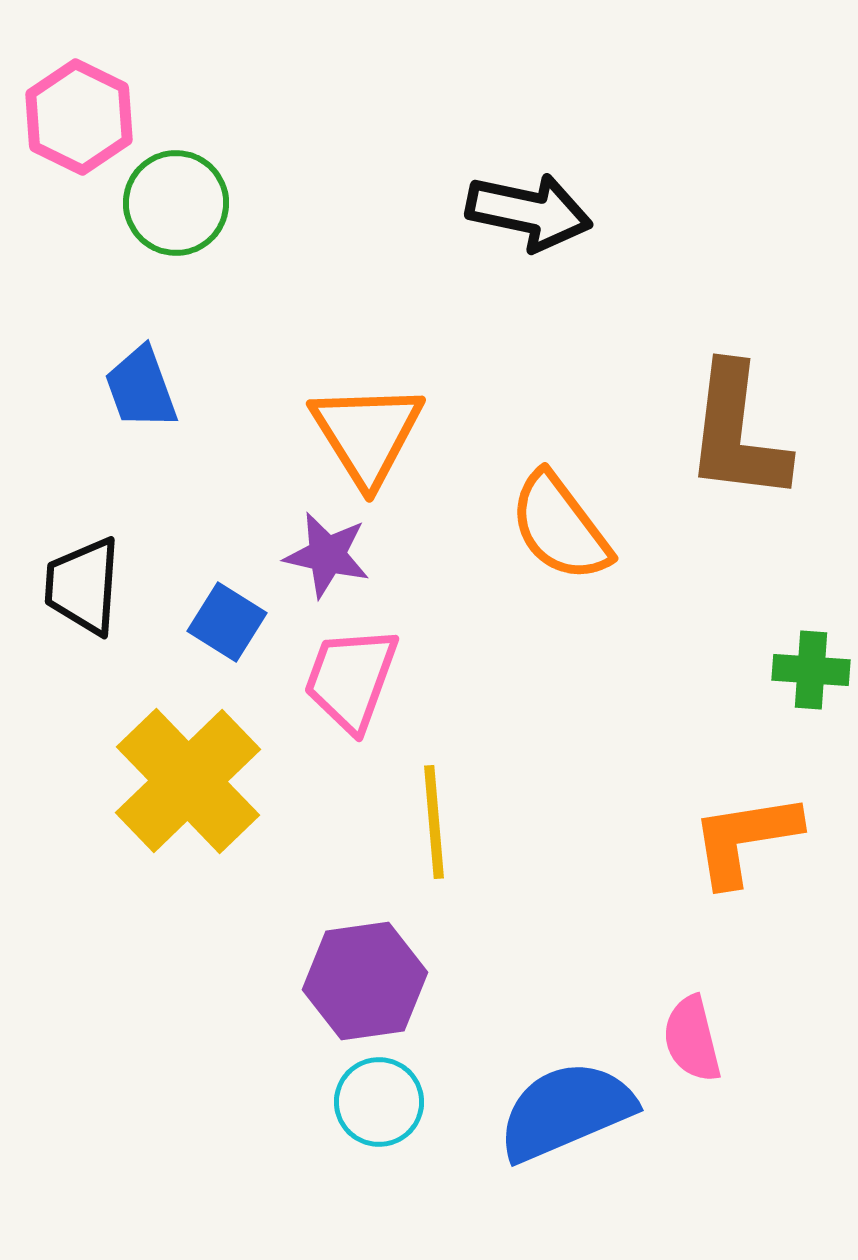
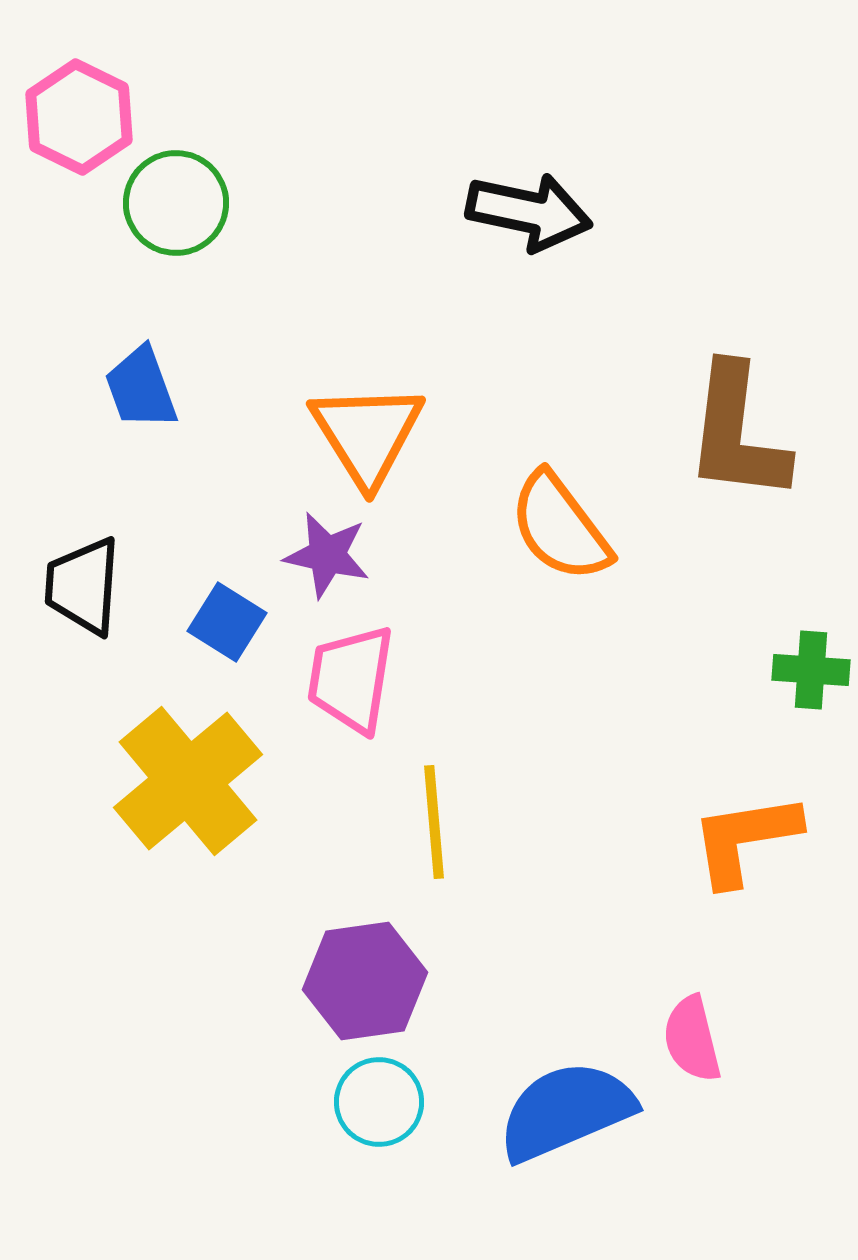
pink trapezoid: rotated 11 degrees counterclockwise
yellow cross: rotated 4 degrees clockwise
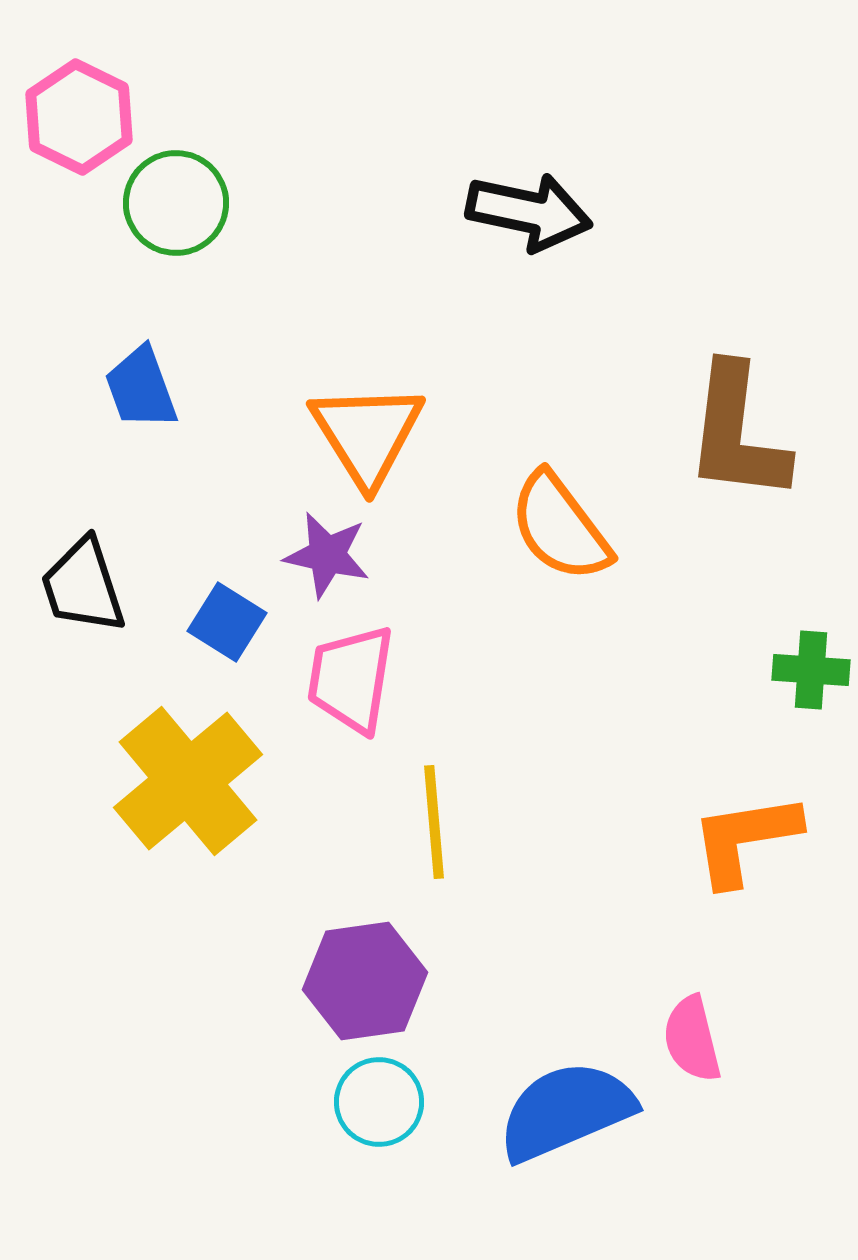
black trapezoid: rotated 22 degrees counterclockwise
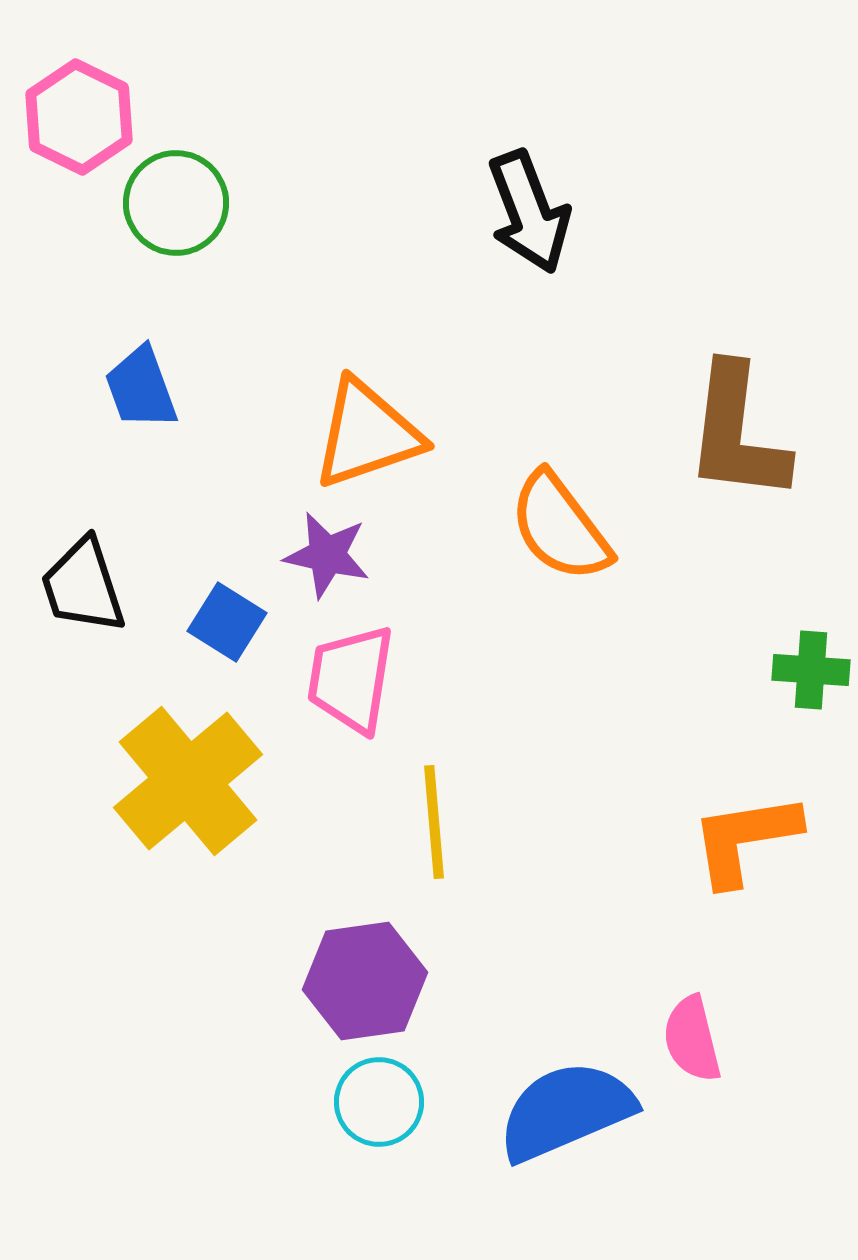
black arrow: rotated 57 degrees clockwise
orange triangle: rotated 43 degrees clockwise
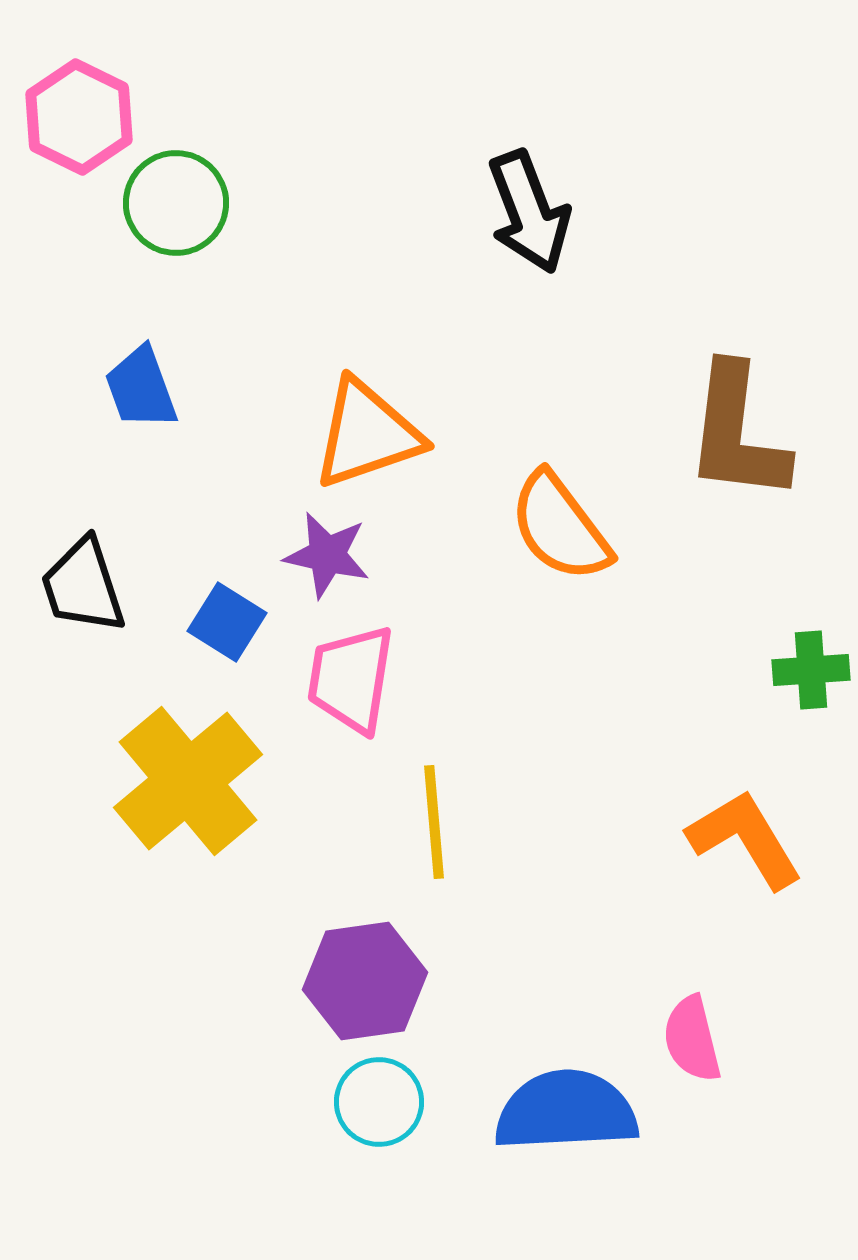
green cross: rotated 8 degrees counterclockwise
orange L-shape: rotated 68 degrees clockwise
blue semicircle: rotated 20 degrees clockwise
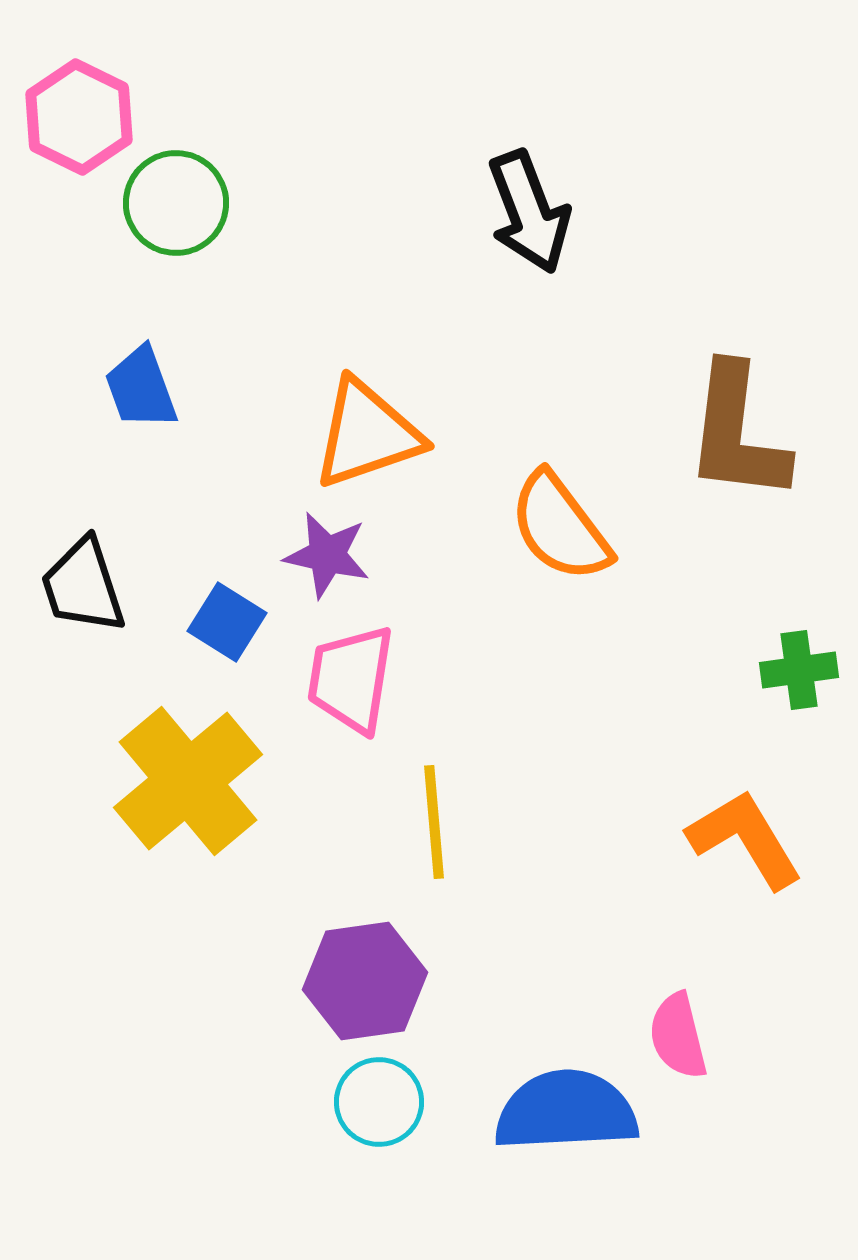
green cross: moved 12 px left; rotated 4 degrees counterclockwise
pink semicircle: moved 14 px left, 3 px up
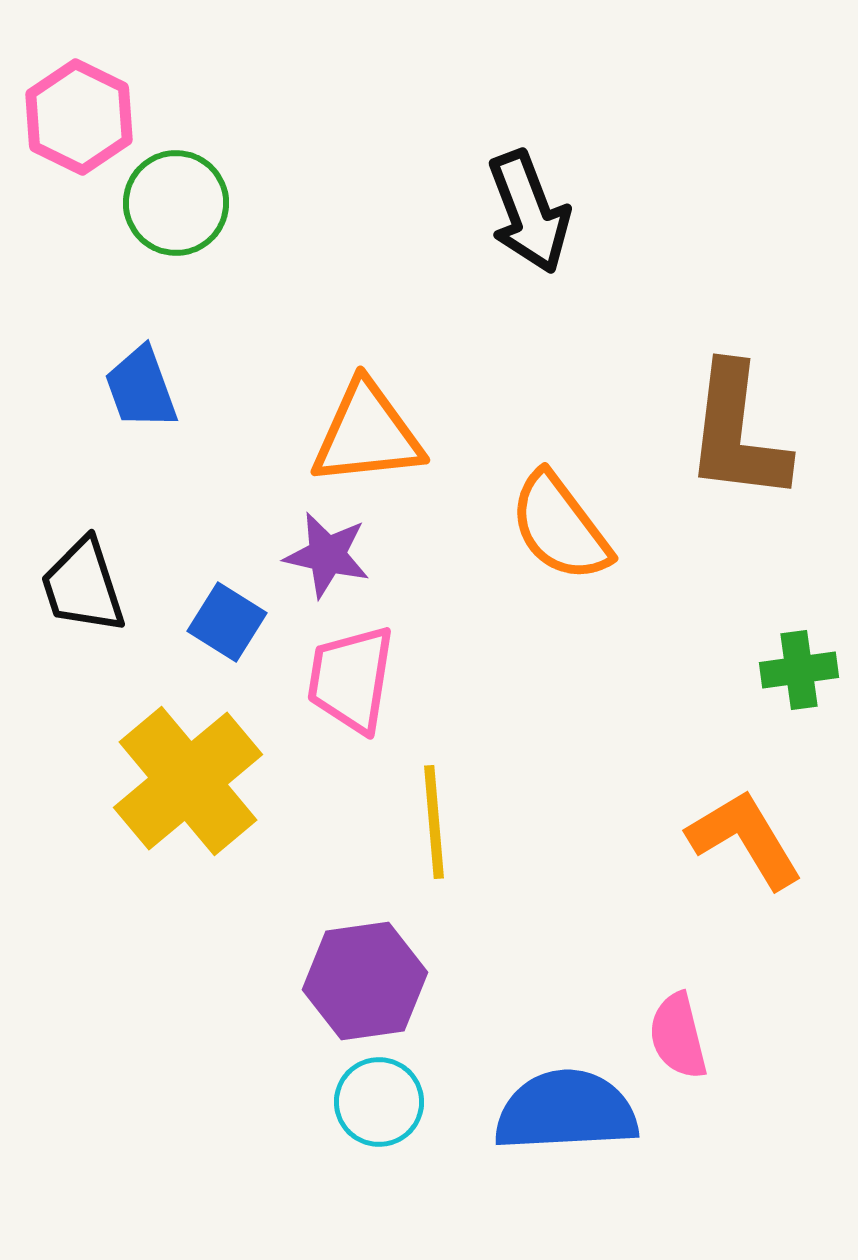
orange triangle: rotated 13 degrees clockwise
